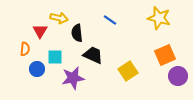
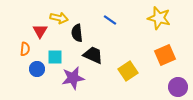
purple circle: moved 11 px down
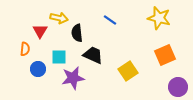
cyan square: moved 4 px right
blue circle: moved 1 px right
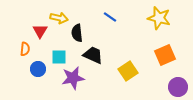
blue line: moved 3 px up
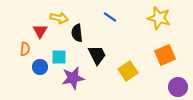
black trapezoid: moved 4 px right; rotated 40 degrees clockwise
blue circle: moved 2 px right, 2 px up
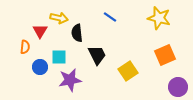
orange semicircle: moved 2 px up
purple star: moved 3 px left, 2 px down
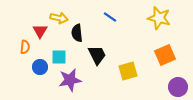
yellow square: rotated 18 degrees clockwise
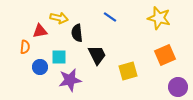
red triangle: rotated 49 degrees clockwise
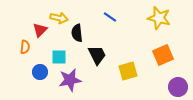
red triangle: moved 1 px up; rotated 35 degrees counterclockwise
orange square: moved 2 px left
blue circle: moved 5 px down
